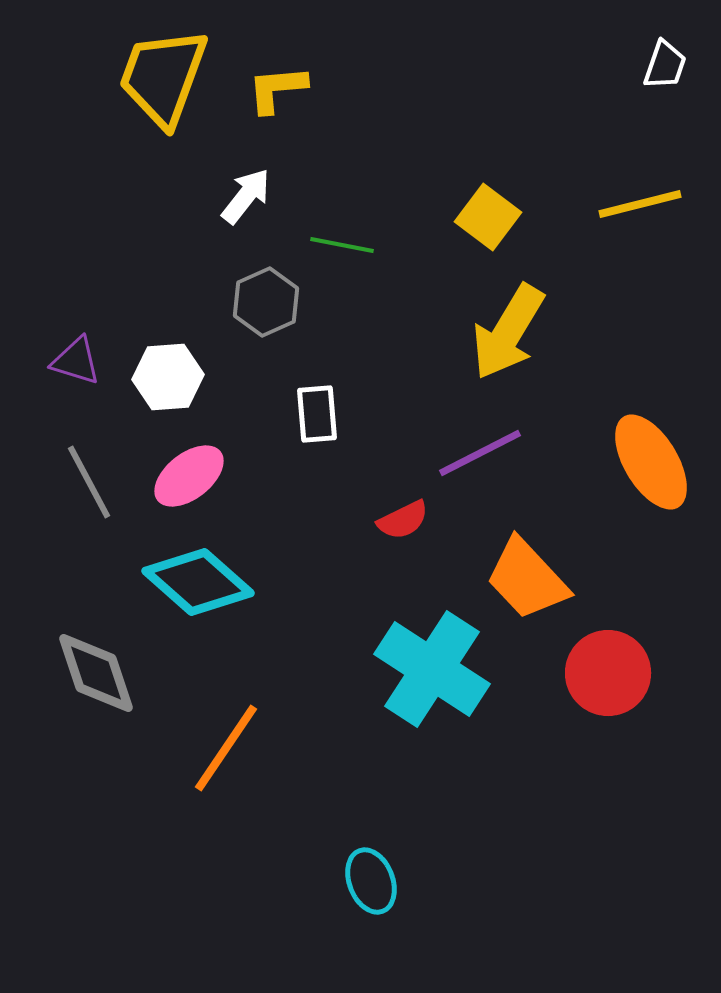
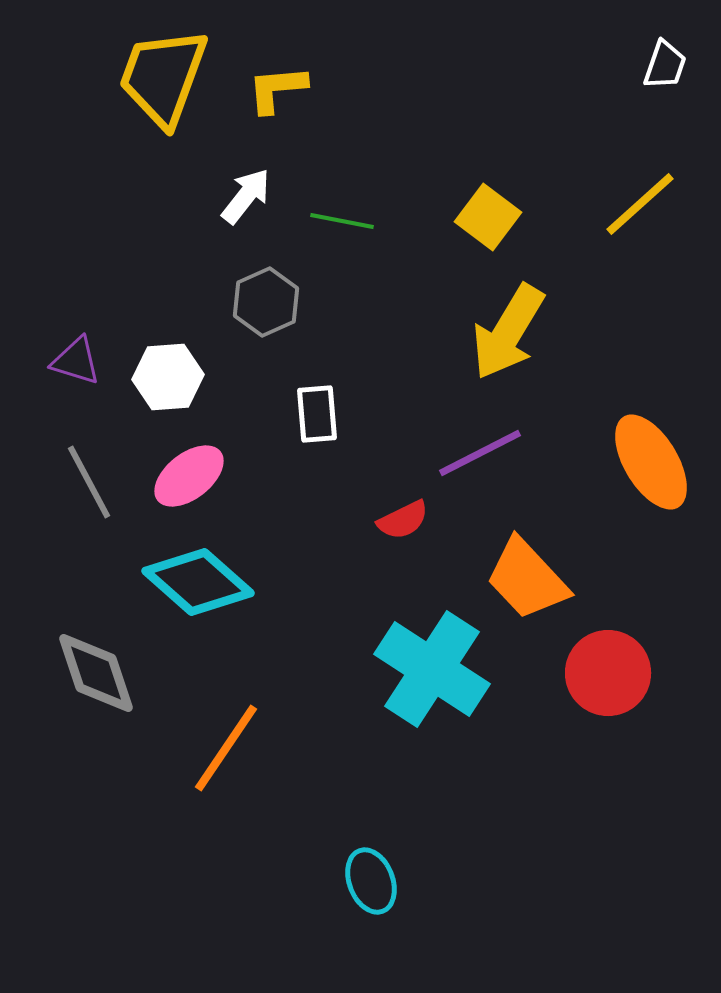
yellow line: rotated 28 degrees counterclockwise
green line: moved 24 px up
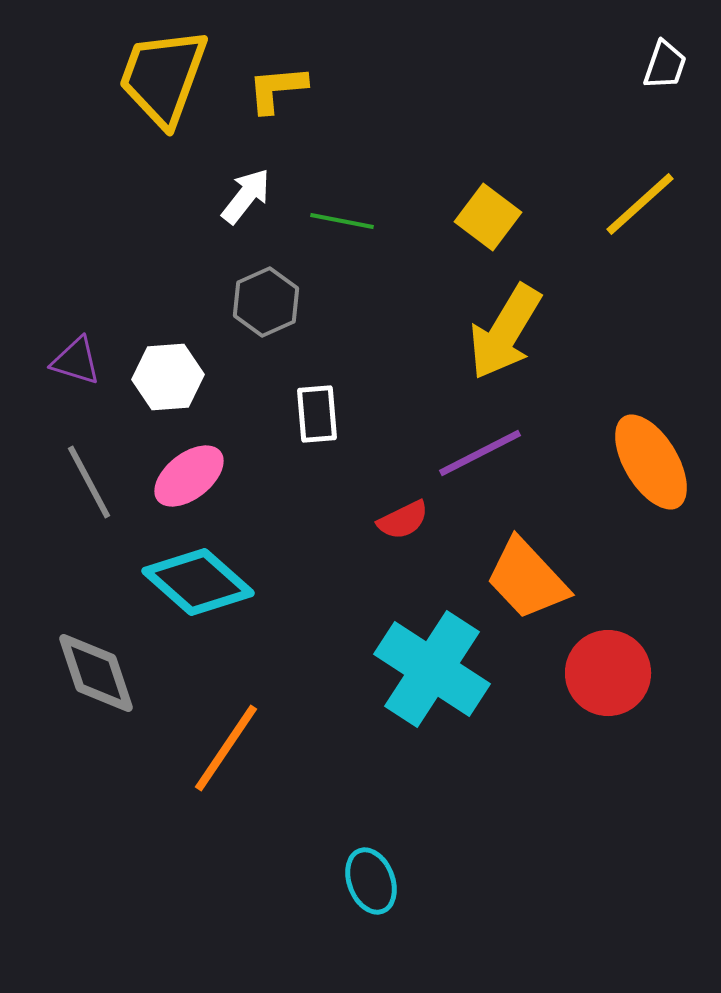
yellow arrow: moved 3 px left
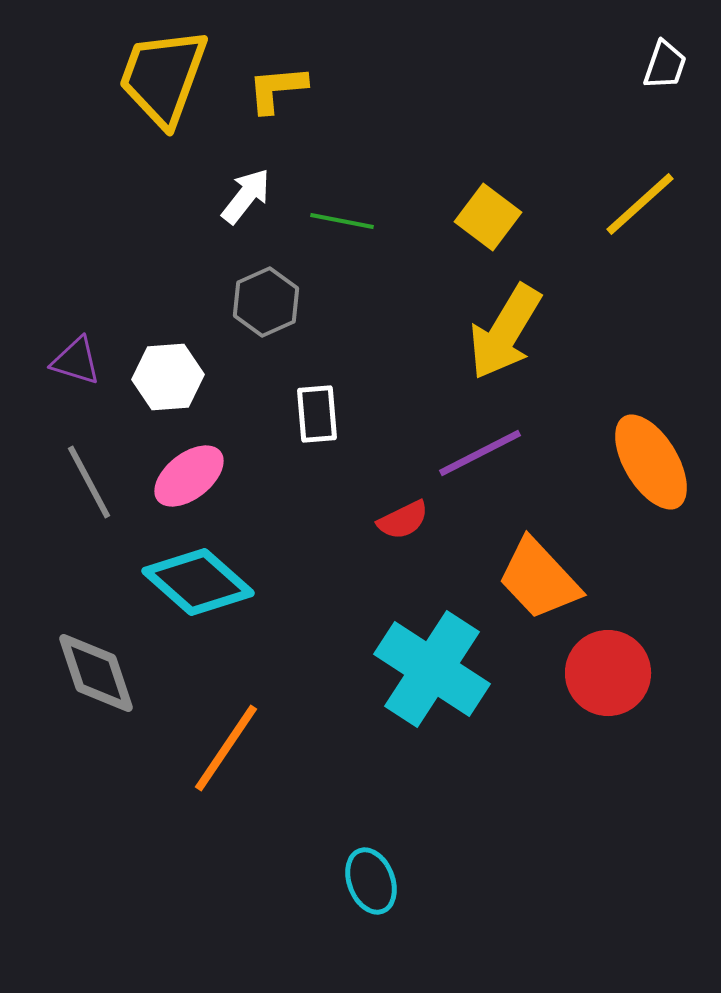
orange trapezoid: moved 12 px right
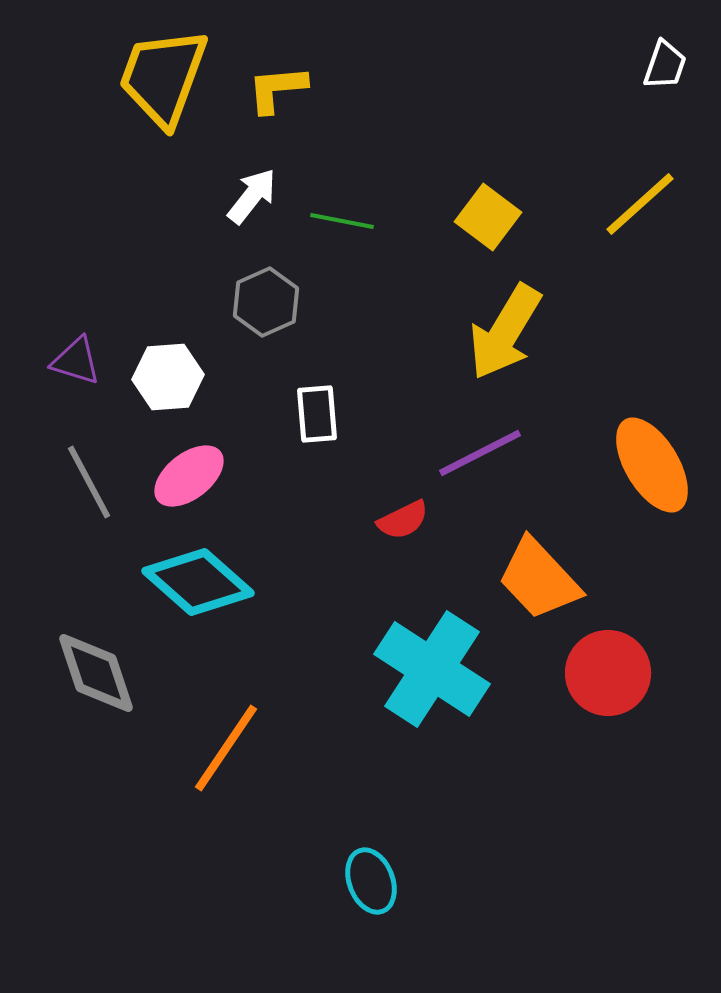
white arrow: moved 6 px right
orange ellipse: moved 1 px right, 3 px down
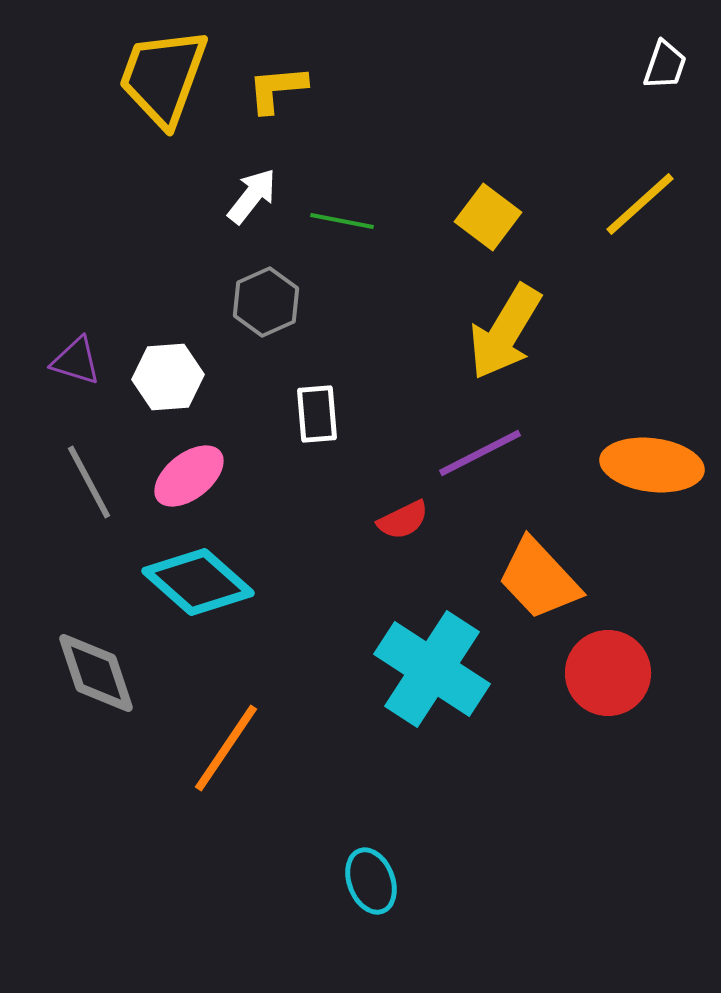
orange ellipse: rotated 52 degrees counterclockwise
